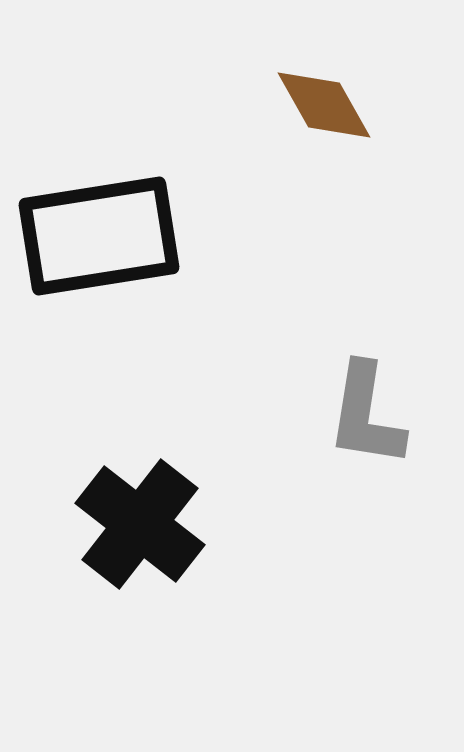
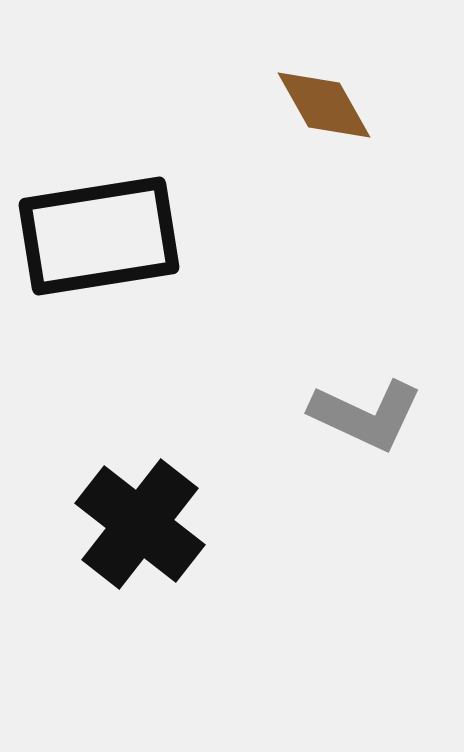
gray L-shape: rotated 74 degrees counterclockwise
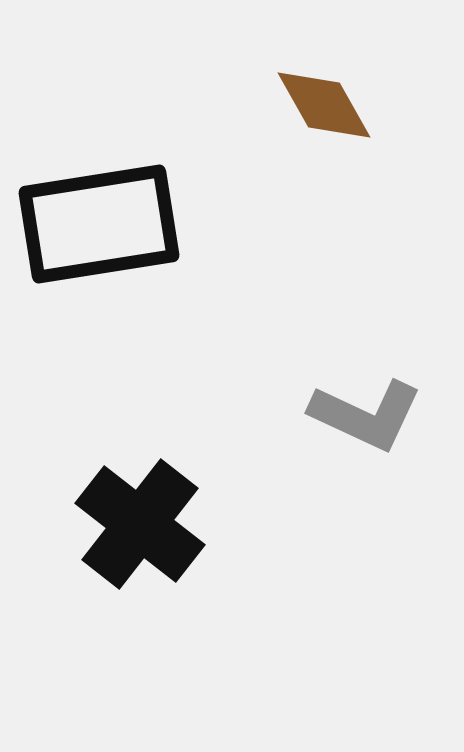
black rectangle: moved 12 px up
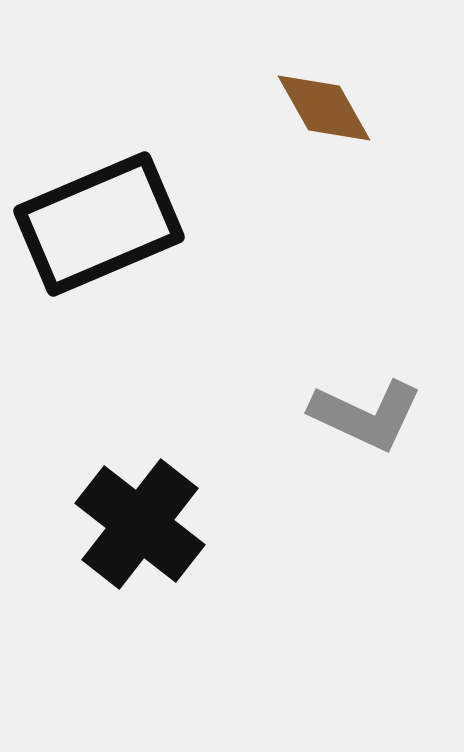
brown diamond: moved 3 px down
black rectangle: rotated 14 degrees counterclockwise
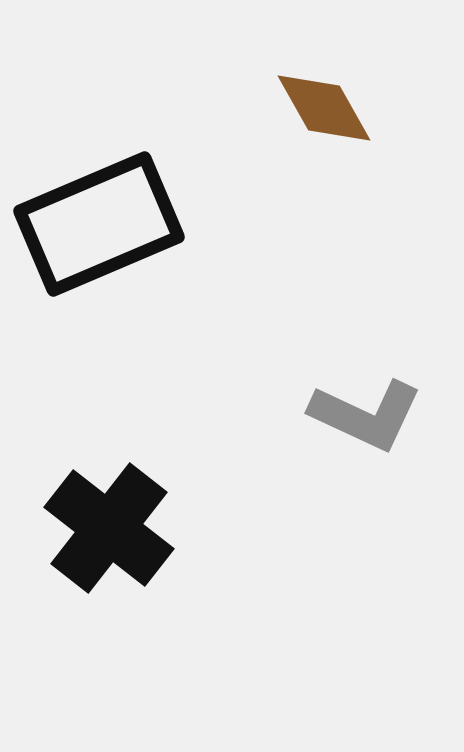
black cross: moved 31 px left, 4 px down
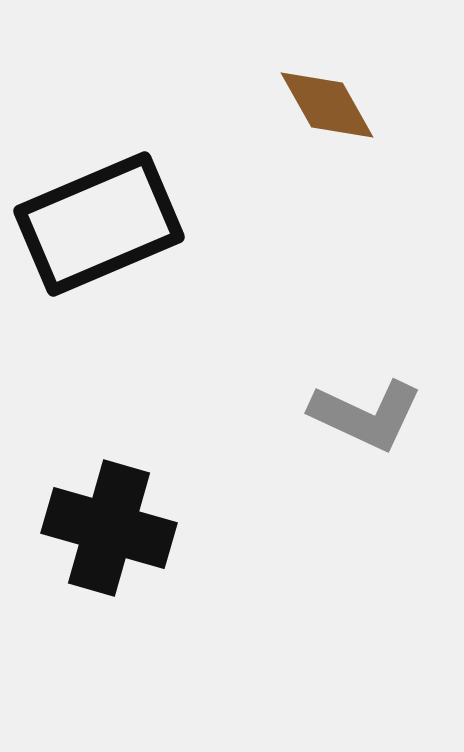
brown diamond: moved 3 px right, 3 px up
black cross: rotated 22 degrees counterclockwise
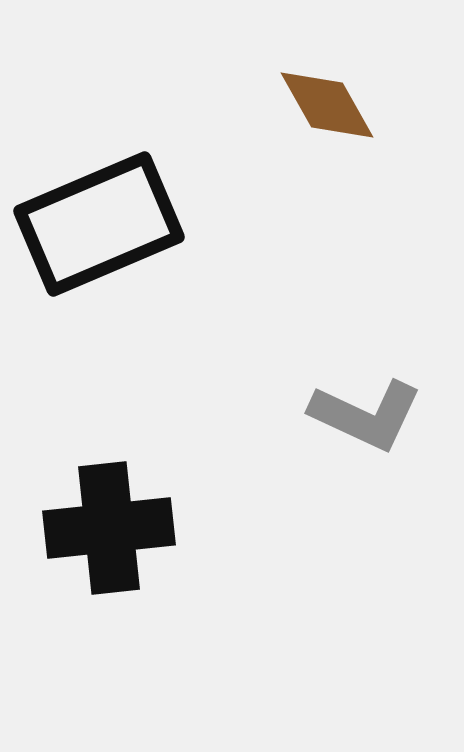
black cross: rotated 22 degrees counterclockwise
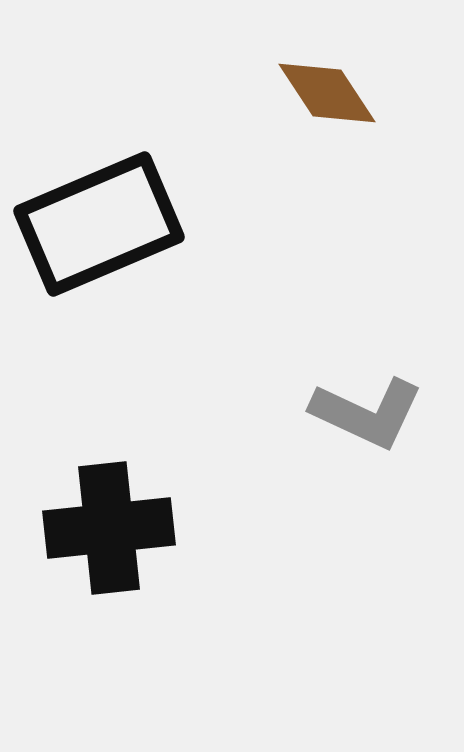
brown diamond: moved 12 px up; rotated 4 degrees counterclockwise
gray L-shape: moved 1 px right, 2 px up
